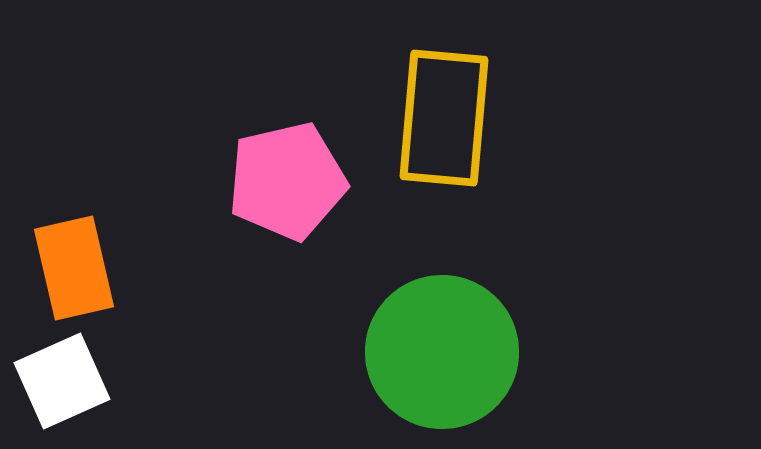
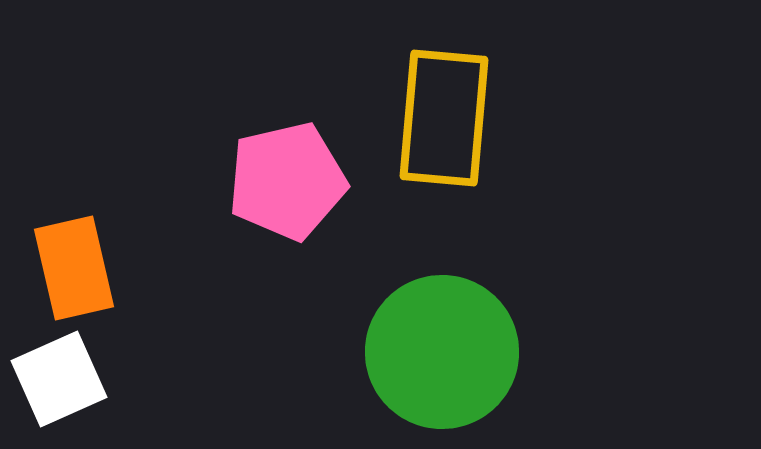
white square: moved 3 px left, 2 px up
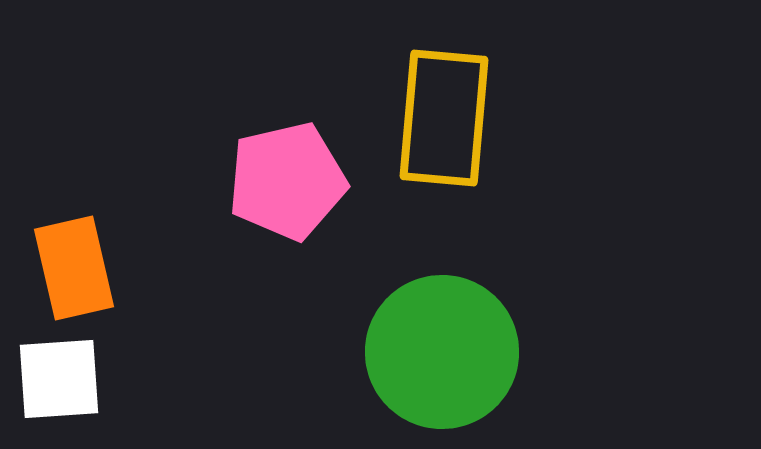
white square: rotated 20 degrees clockwise
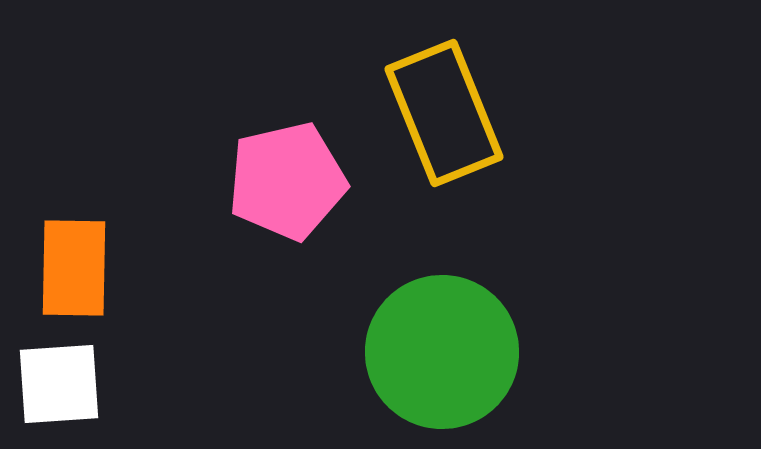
yellow rectangle: moved 5 px up; rotated 27 degrees counterclockwise
orange rectangle: rotated 14 degrees clockwise
white square: moved 5 px down
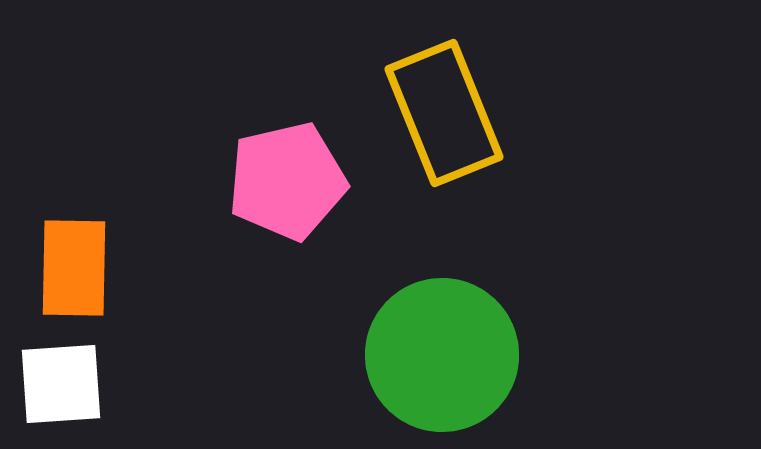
green circle: moved 3 px down
white square: moved 2 px right
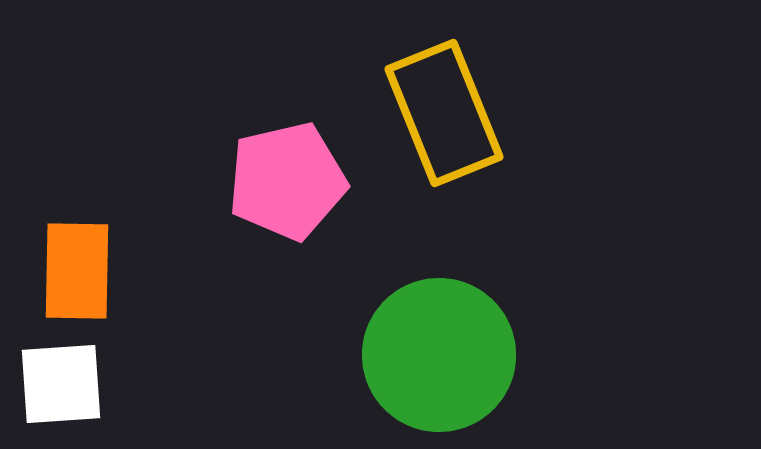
orange rectangle: moved 3 px right, 3 px down
green circle: moved 3 px left
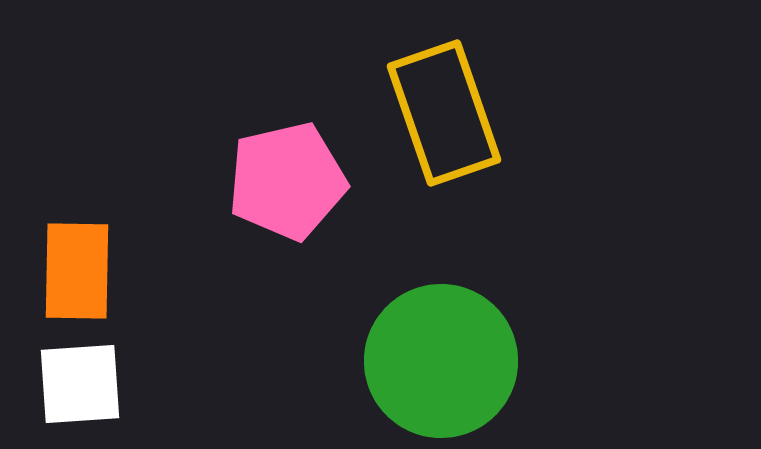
yellow rectangle: rotated 3 degrees clockwise
green circle: moved 2 px right, 6 px down
white square: moved 19 px right
